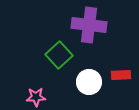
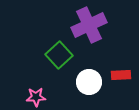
purple cross: rotated 32 degrees counterclockwise
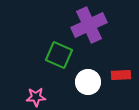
green square: rotated 24 degrees counterclockwise
white circle: moved 1 px left
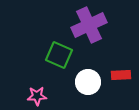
pink star: moved 1 px right, 1 px up
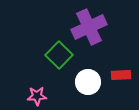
purple cross: moved 2 px down
green square: rotated 20 degrees clockwise
